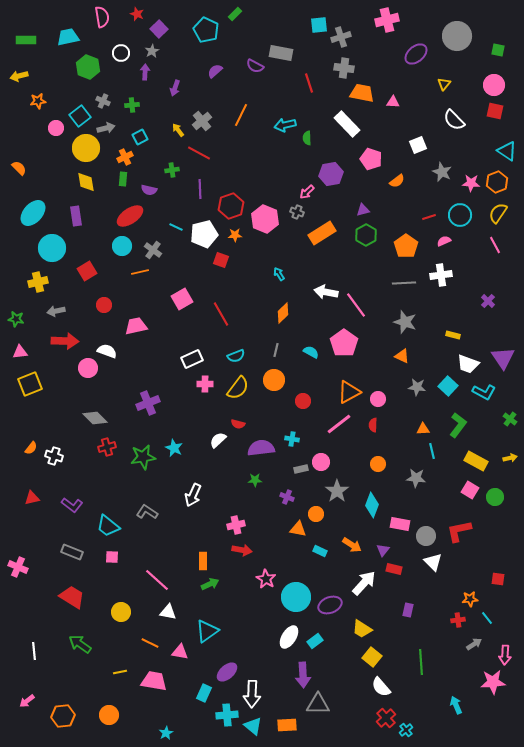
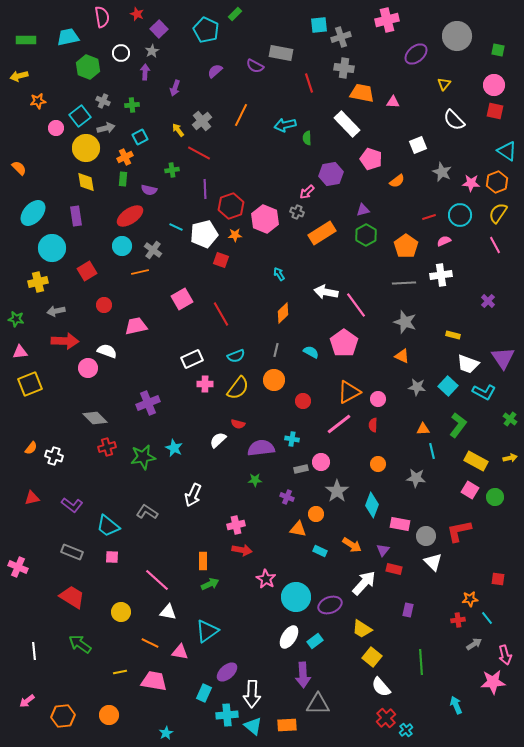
purple line at (200, 189): moved 5 px right
pink arrow at (505, 655): rotated 18 degrees counterclockwise
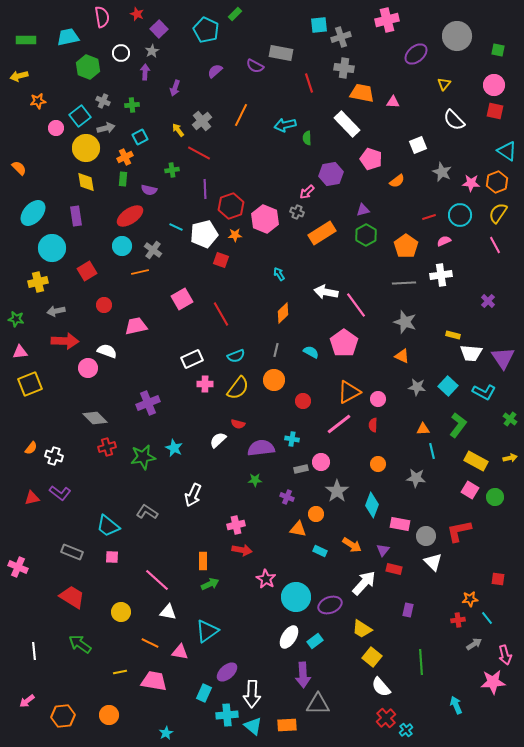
white trapezoid at (468, 364): moved 3 px right, 11 px up; rotated 15 degrees counterclockwise
purple L-shape at (72, 505): moved 12 px left, 12 px up
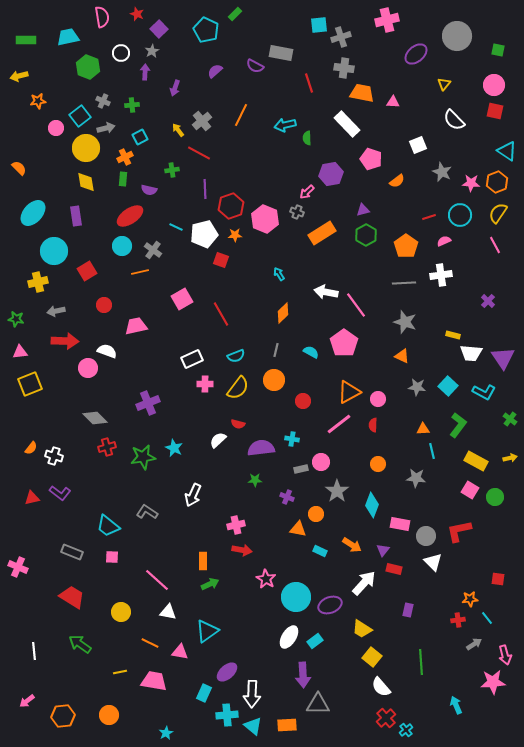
cyan circle at (52, 248): moved 2 px right, 3 px down
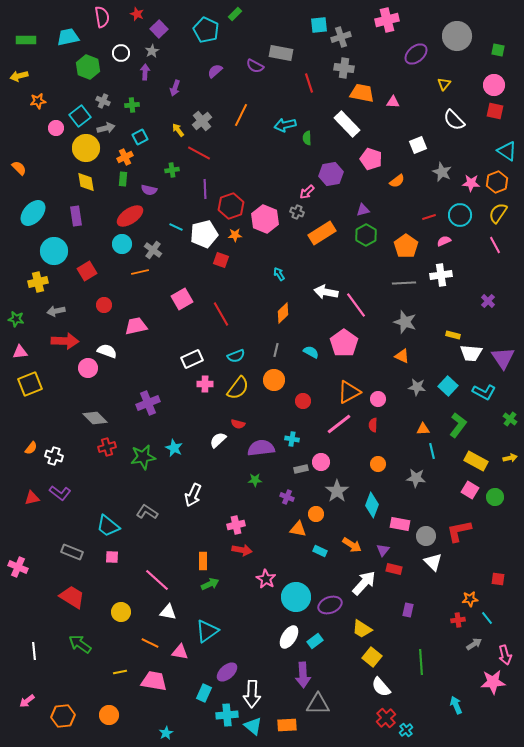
cyan circle at (122, 246): moved 2 px up
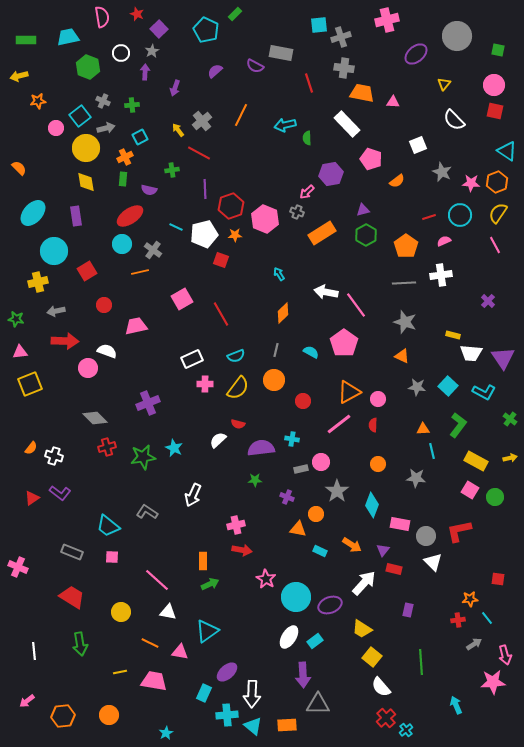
red triangle at (32, 498): rotated 21 degrees counterclockwise
green arrow at (80, 644): rotated 135 degrees counterclockwise
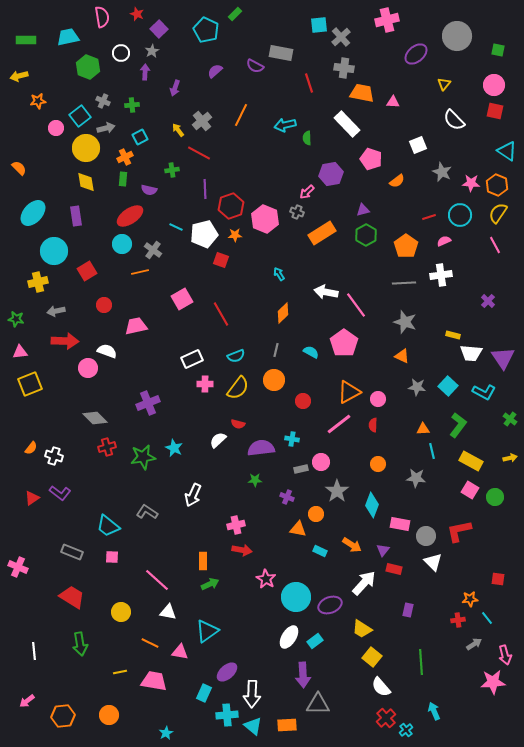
gray cross at (341, 37): rotated 24 degrees counterclockwise
orange hexagon at (497, 182): moved 3 px down; rotated 15 degrees counterclockwise
yellow rectangle at (476, 461): moved 5 px left
cyan arrow at (456, 705): moved 22 px left, 6 px down
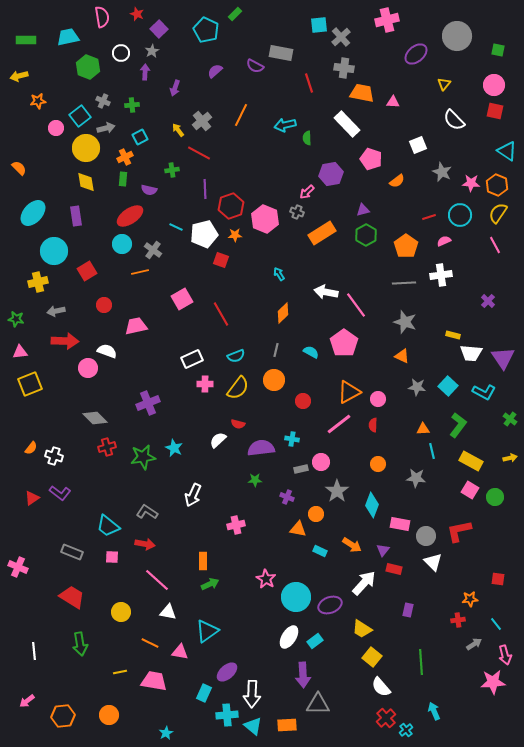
red arrow at (242, 550): moved 97 px left, 6 px up
cyan line at (487, 618): moved 9 px right, 6 px down
